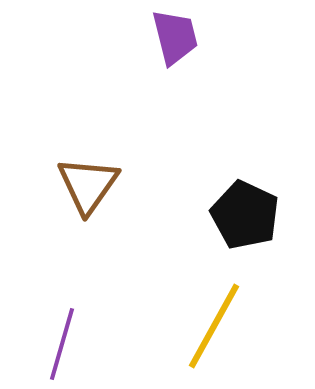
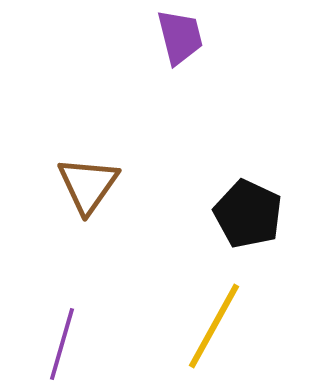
purple trapezoid: moved 5 px right
black pentagon: moved 3 px right, 1 px up
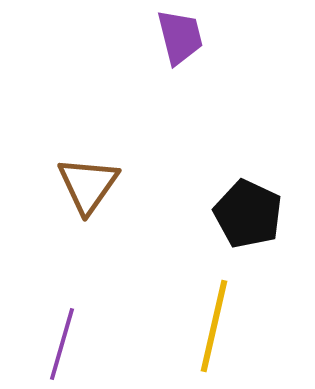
yellow line: rotated 16 degrees counterclockwise
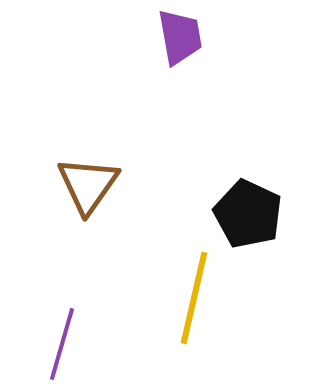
purple trapezoid: rotated 4 degrees clockwise
yellow line: moved 20 px left, 28 px up
